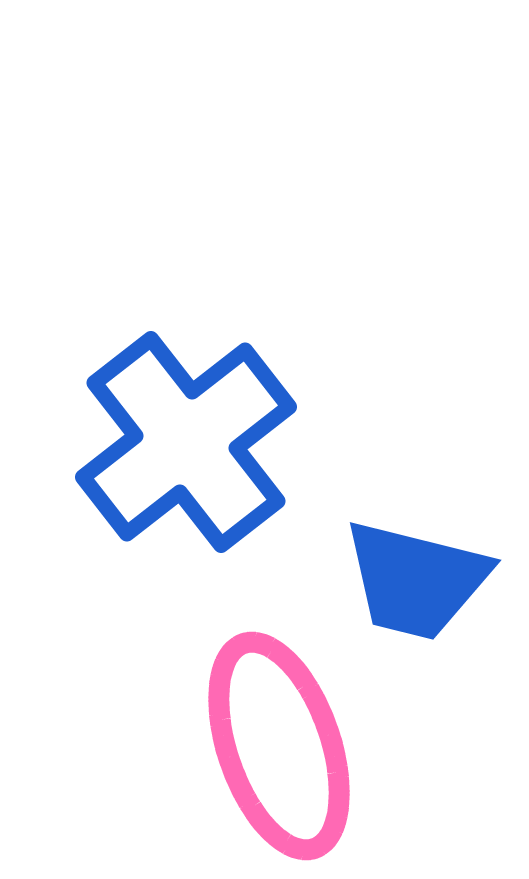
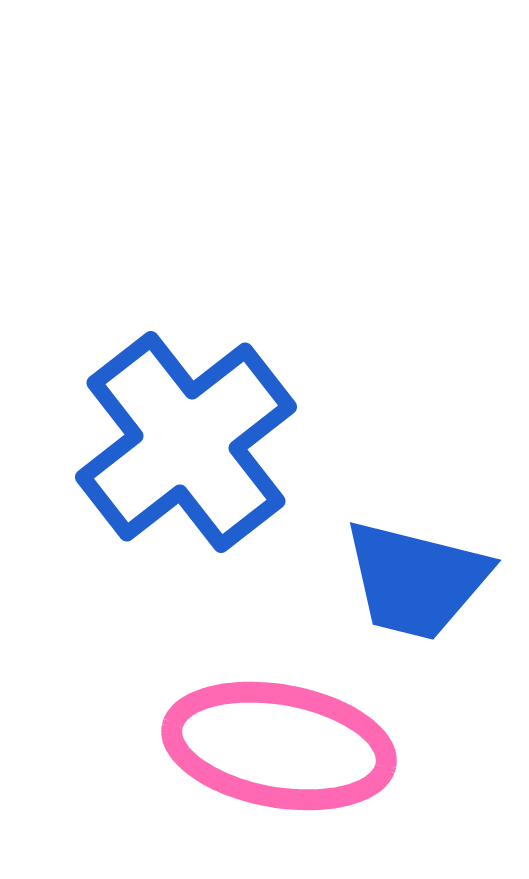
pink ellipse: rotated 61 degrees counterclockwise
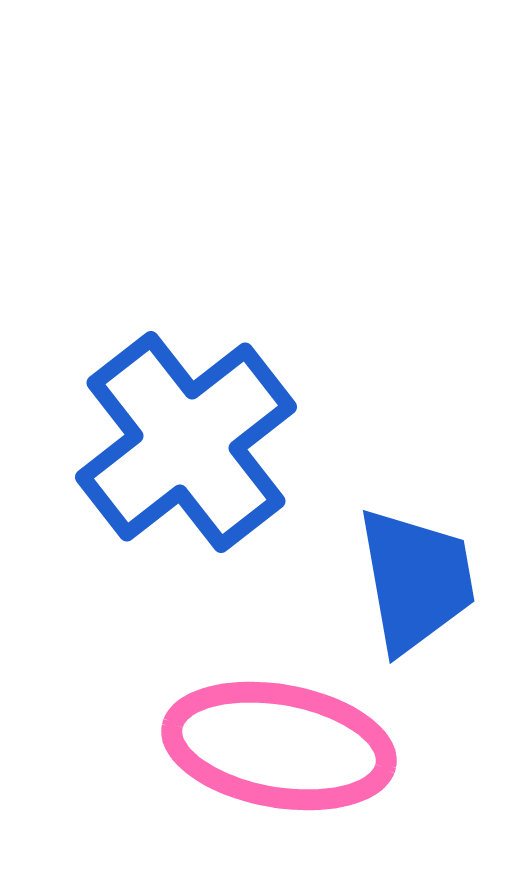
blue trapezoid: rotated 114 degrees counterclockwise
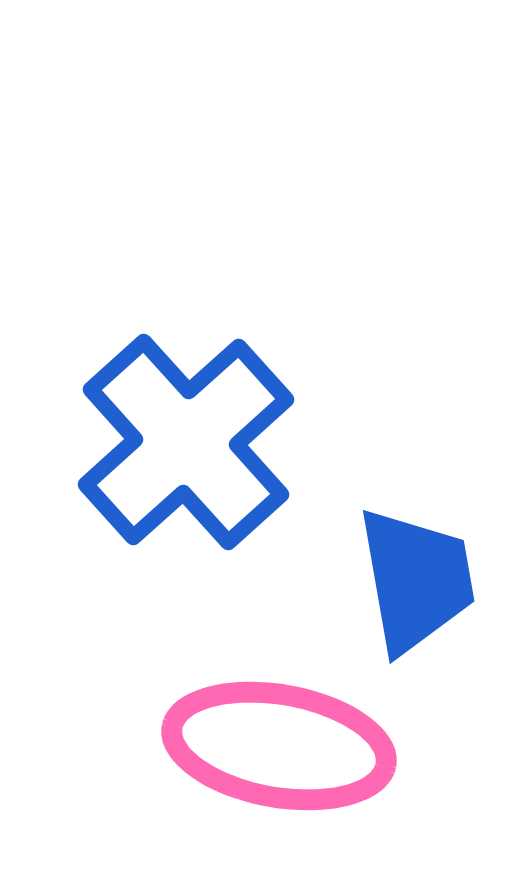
blue cross: rotated 4 degrees counterclockwise
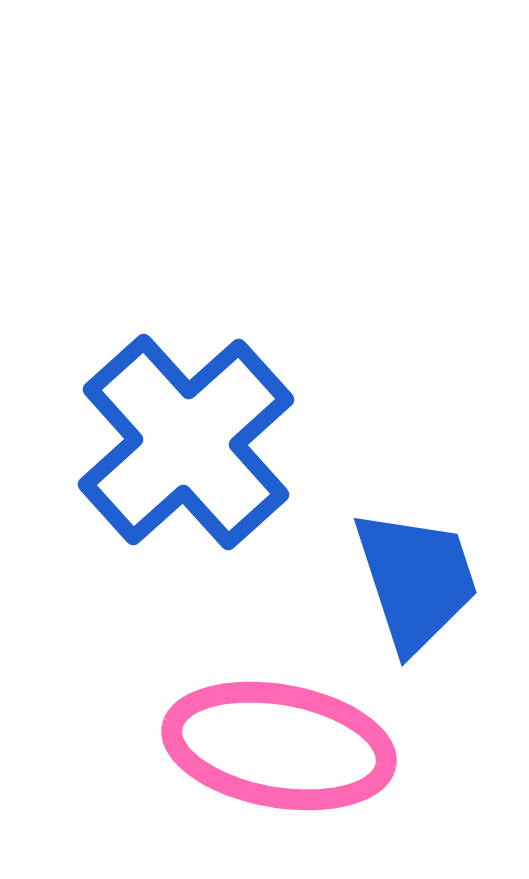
blue trapezoid: rotated 8 degrees counterclockwise
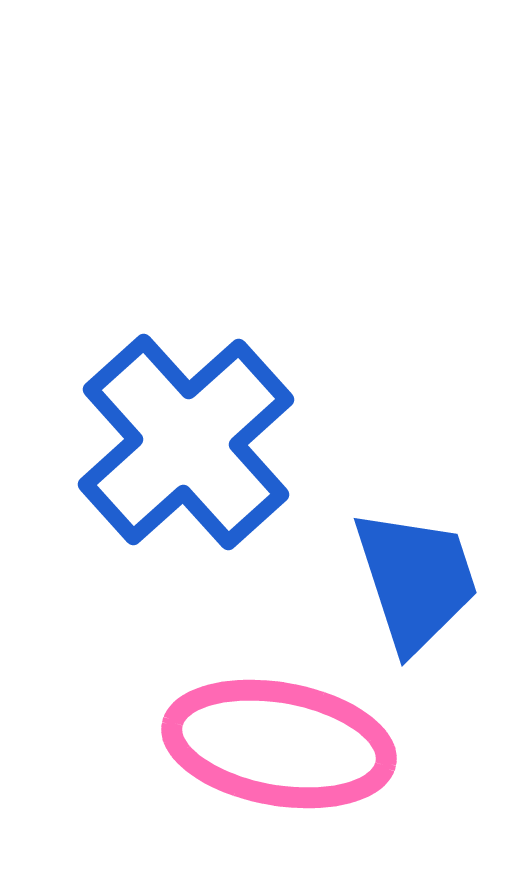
pink ellipse: moved 2 px up
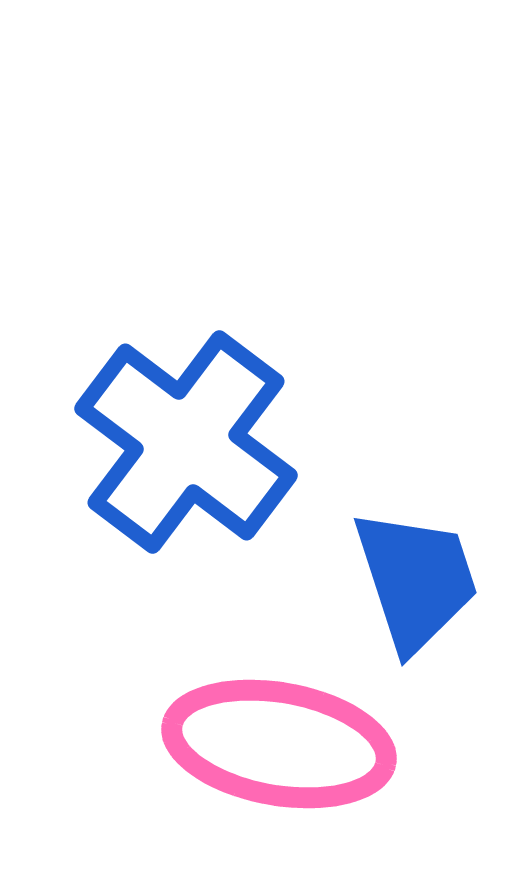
blue cross: rotated 11 degrees counterclockwise
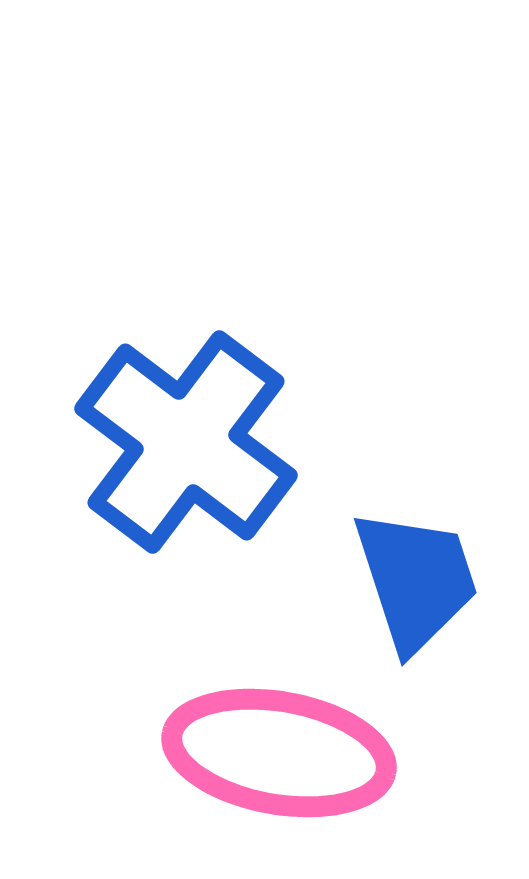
pink ellipse: moved 9 px down
